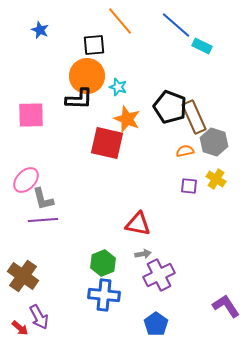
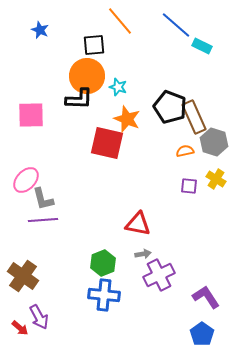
purple L-shape: moved 20 px left, 9 px up
blue pentagon: moved 46 px right, 10 px down
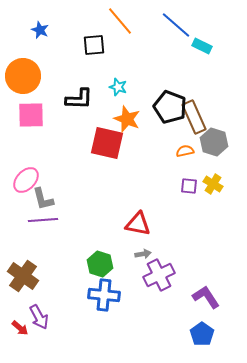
orange circle: moved 64 px left
yellow cross: moved 3 px left, 5 px down
green hexagon: moved 3 px left, 1 px down; rotated 20 degrees counterclockwise
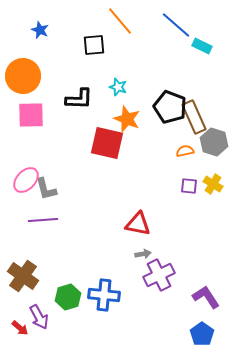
gray L-shape: moved 3 px right, 10 px up
green hexagon: moved 32 px left, 33 px down; rotated 25 degrees clockwise
